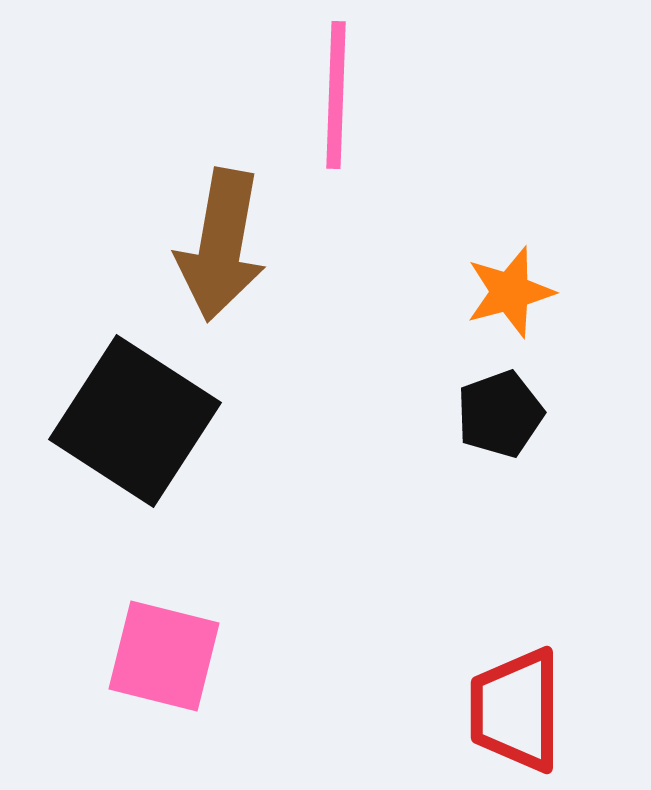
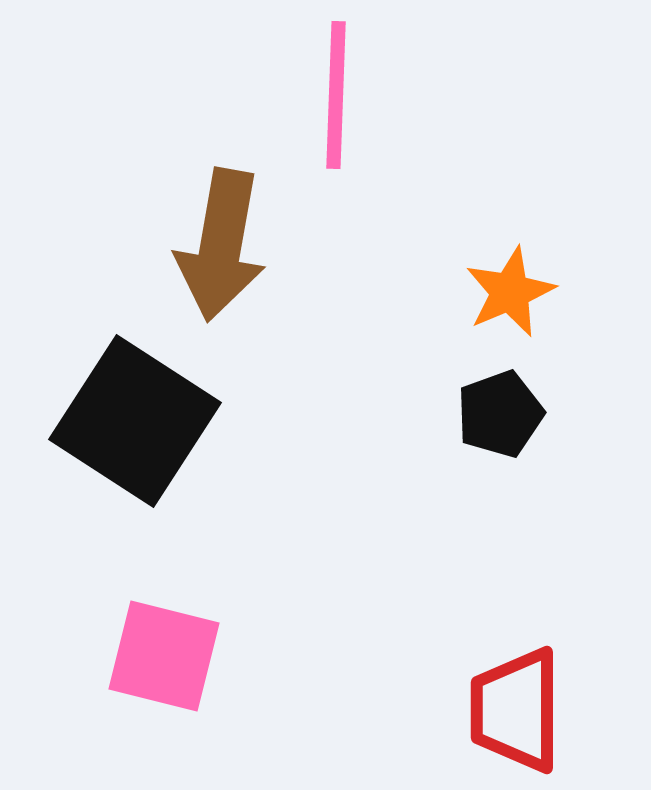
orange star: rotated 8 degrees counterclockwise
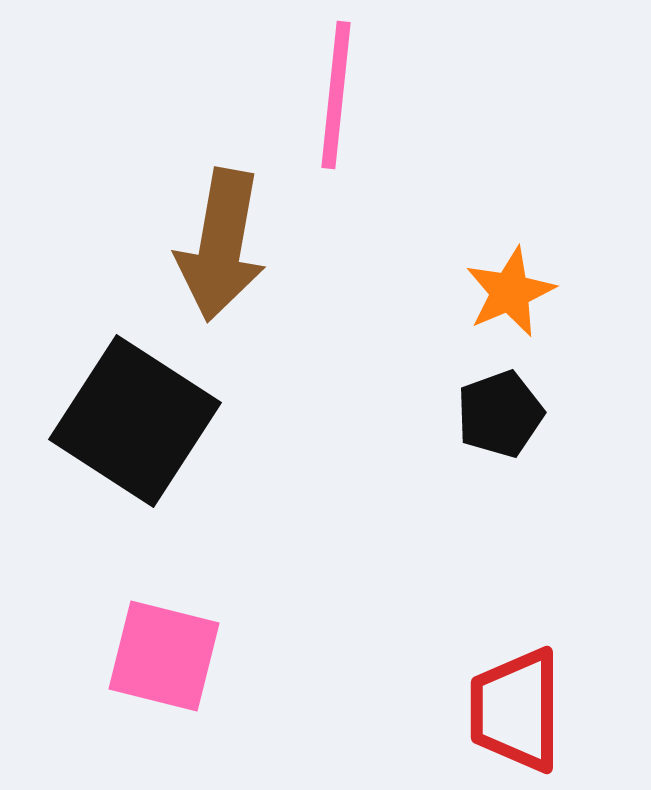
pink line: rotated 4 degrees clockwise
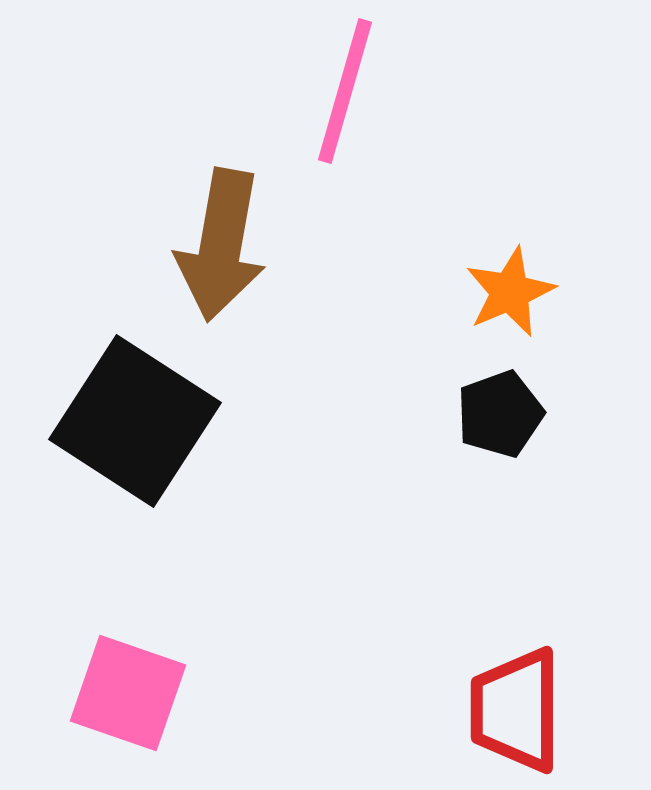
pink line: moved 9 px right, 4 px up; rotated 10 degrees clockwise
pink square: moved 36 px left, 37 px down; rotated 5 degrees clockwise
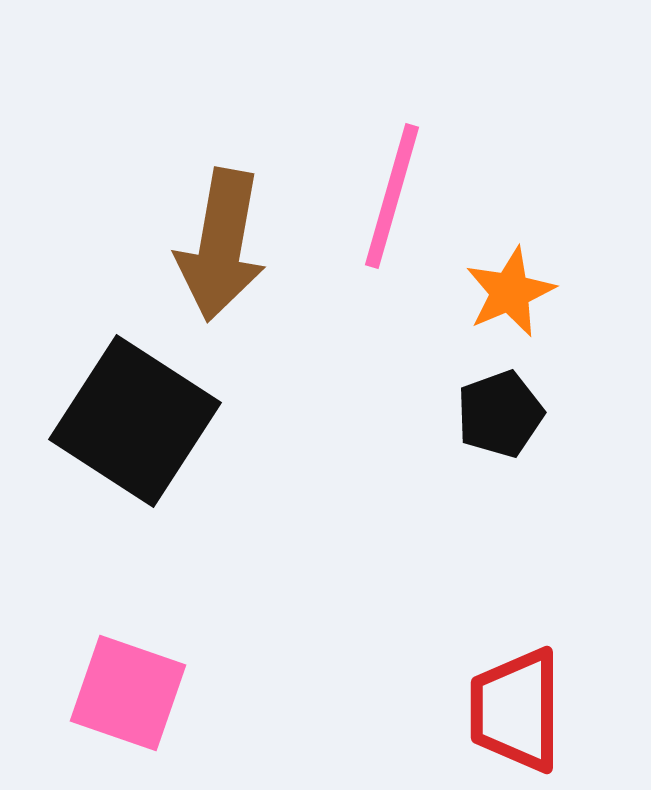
pink line: moved 47 px right, 105 px down
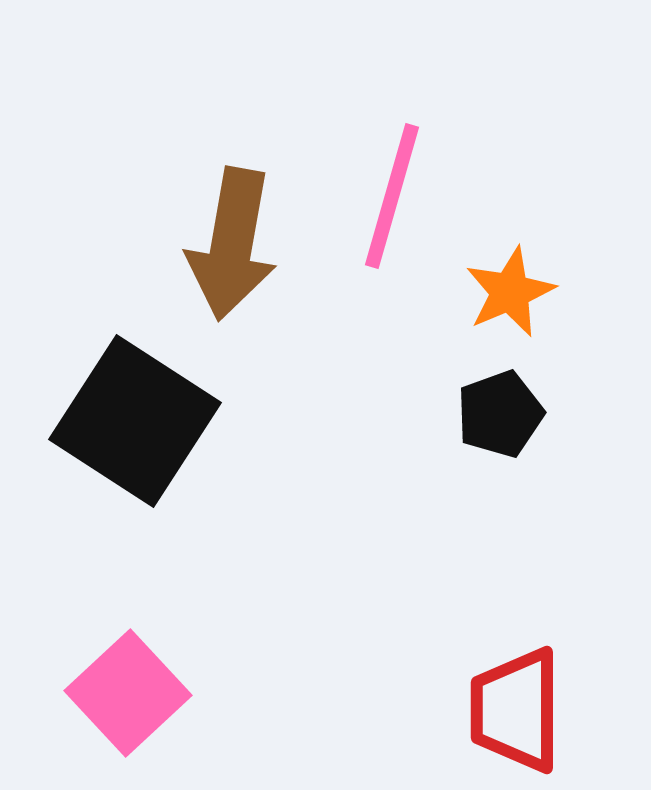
brown arrow: moved 11 px right, 1 px up
pink square: rotated 28 degrees clockwise
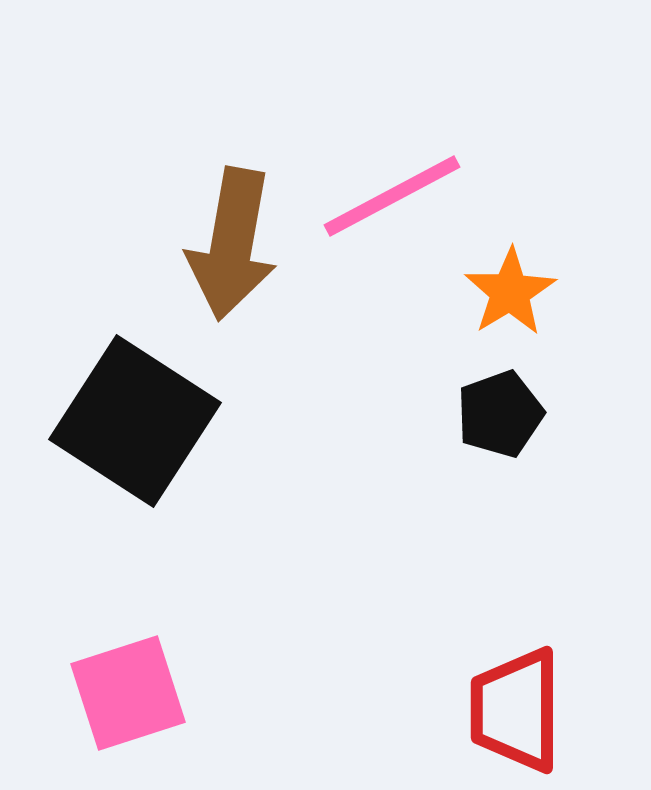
pink line: rotated 46 degrees clockwise
orange star: rotated 8 degrees counterclockwise
pink square: rotated 25 degrees clockwise
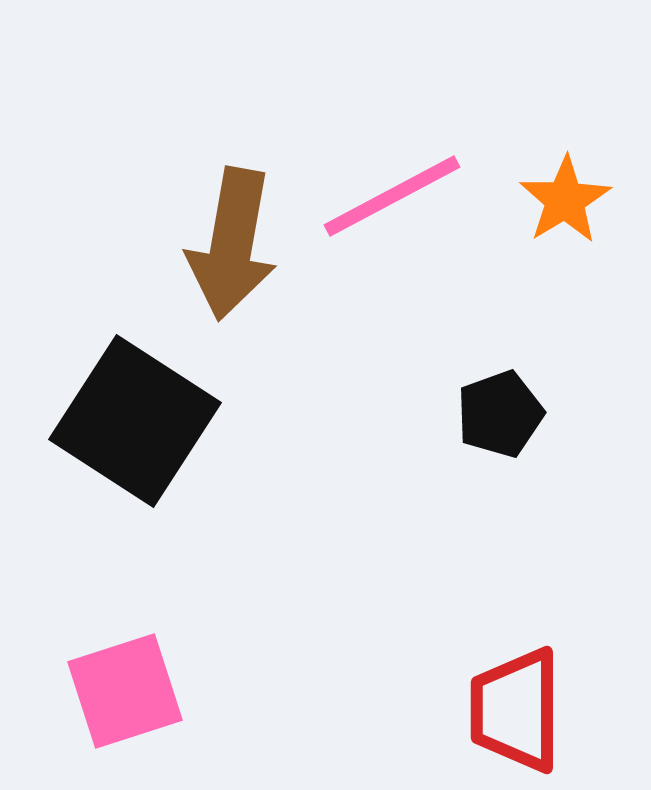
orange star: moved 55 px right, 92 px up
pink square: moved 3 px left, 2 px up
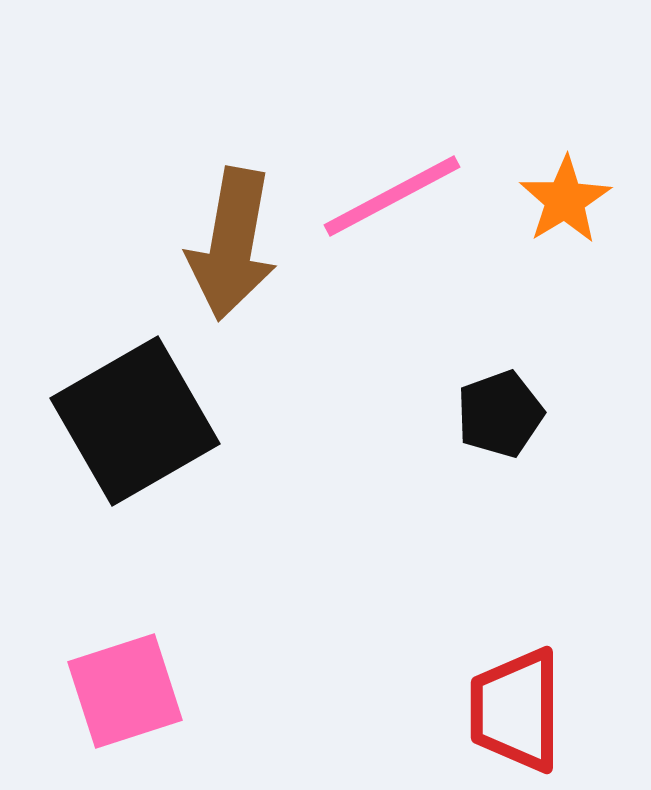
black square: rotated 27 degrees clockwise
